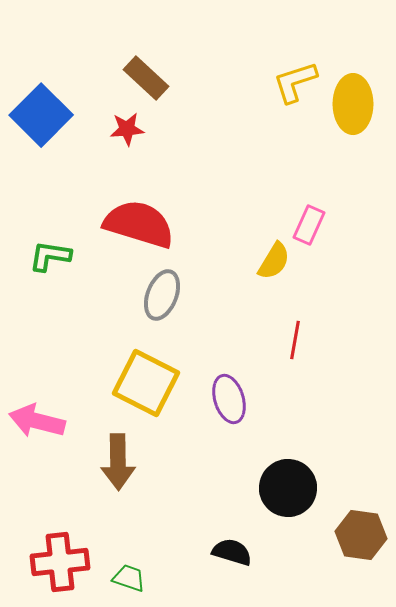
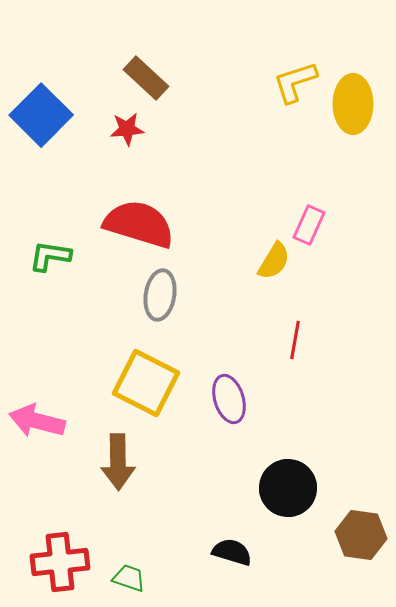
gray ellipse: moved 2 px left; rotated 12 degrees counterclockwise
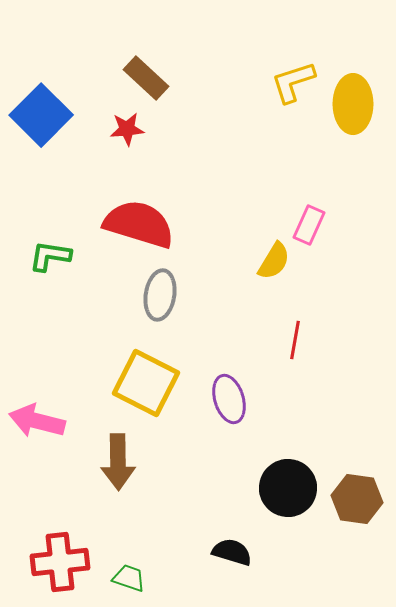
yellow L-shape: moved 2 px left
brown hexagon: moved 4 px left, 36 px up
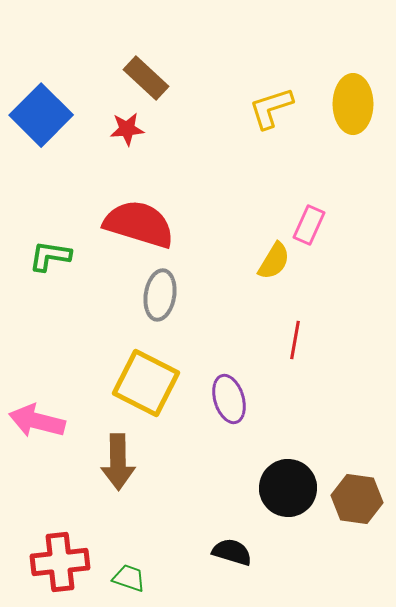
yellow L-shape: moved 22 px left, 26 px down
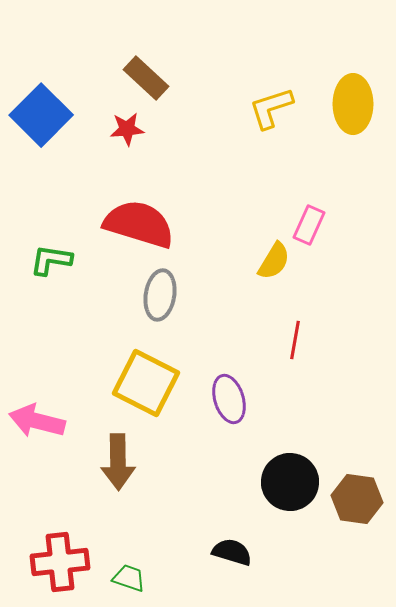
green L-shape: moved 1 px right, 4 px down
black circle: moved 2 px right, 6 px up
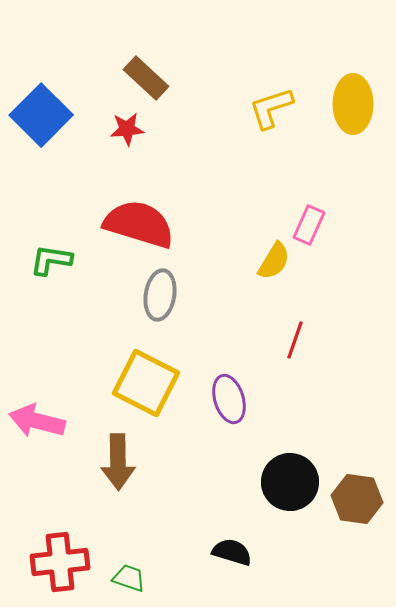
red line: rotated 9 degrees clockwise
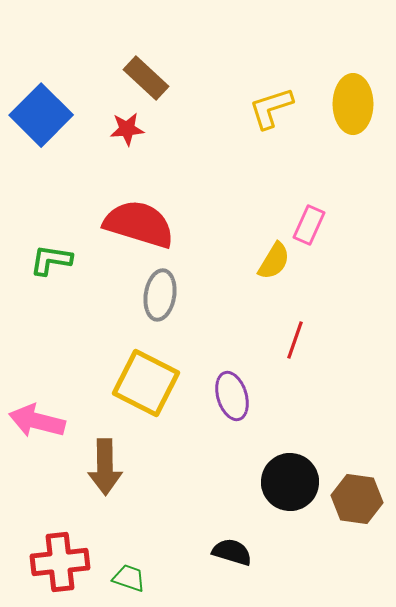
purple ellipse: moved 3 px right, 3 px up
brown arrow: moved 13 px left, 5 px down
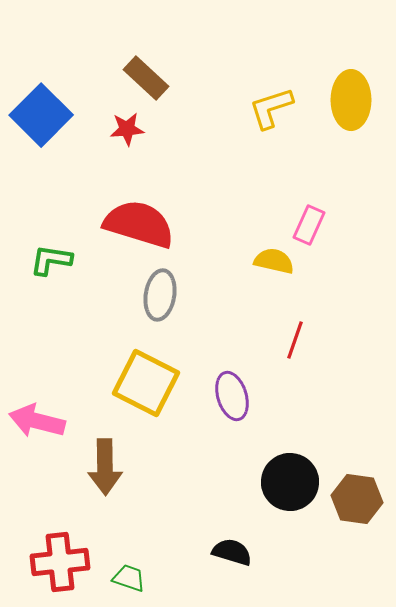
yellow ellipse: moved 2 px left, 4 px up
yellow semicircle: rotated 108 degrees counterclockwise
